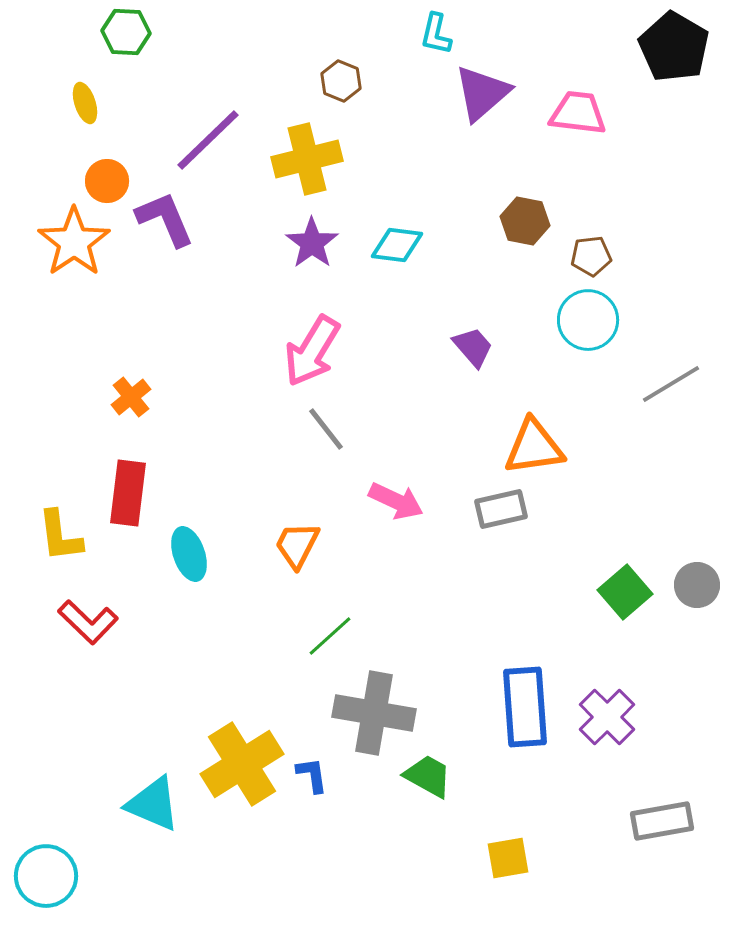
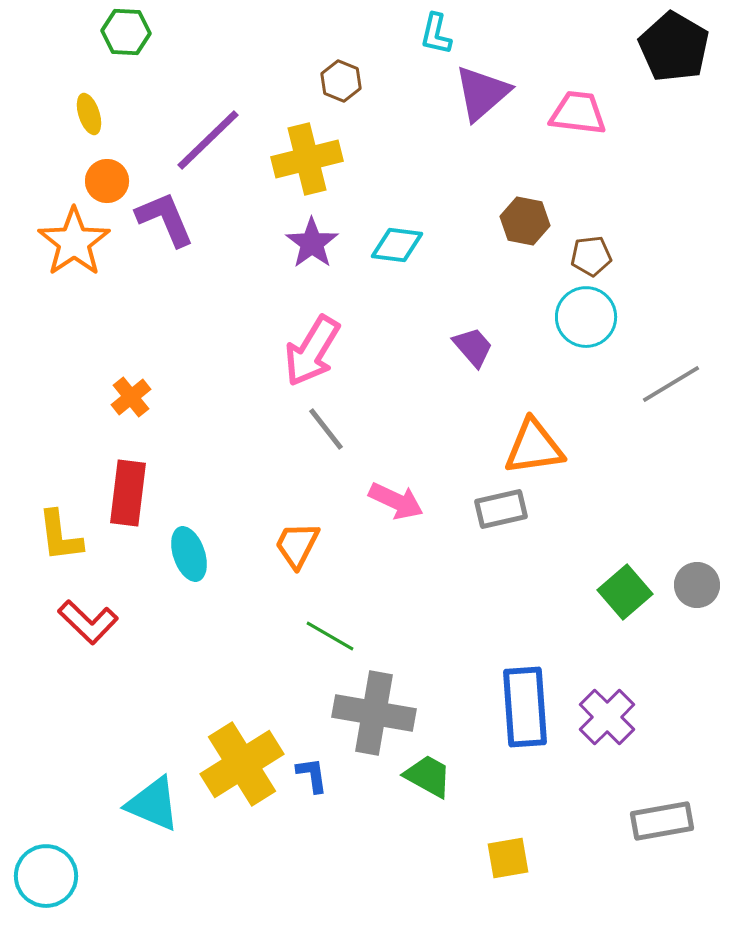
yellow ellipse at (85, 103): moved 4 px right, 11 px down
cyan circle at (588, 320): moved 2 px left, 3 px up
green line at (330, 636): rotated 72 degrees clockwise
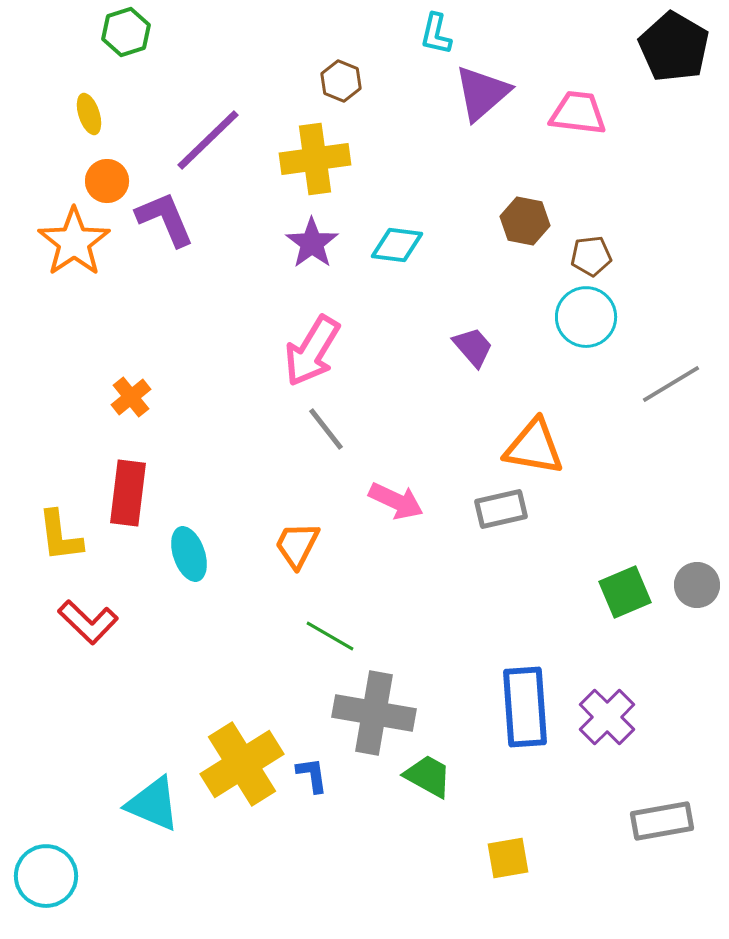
green hexagon at (126, 32): rotated 21 degrees counterclockwise
yellow cross at (307, 159): moved 8 px right; rotated 6 degrees clockwise
orange triangle at (534, 447): rotated 18 degrees clockwise
green square at (625, 592): rotated 18 degrees clockwise
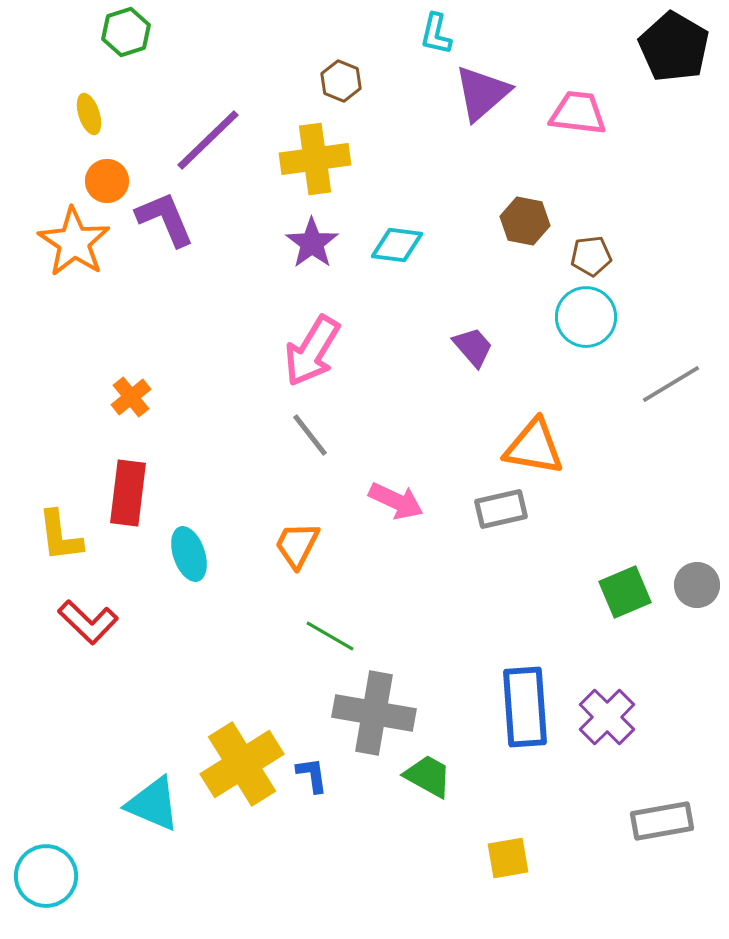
orange star at (74, 242): rotated 4 degrees counterclockwise
gray line at (326, 429): moved 16 px left, 6 px down
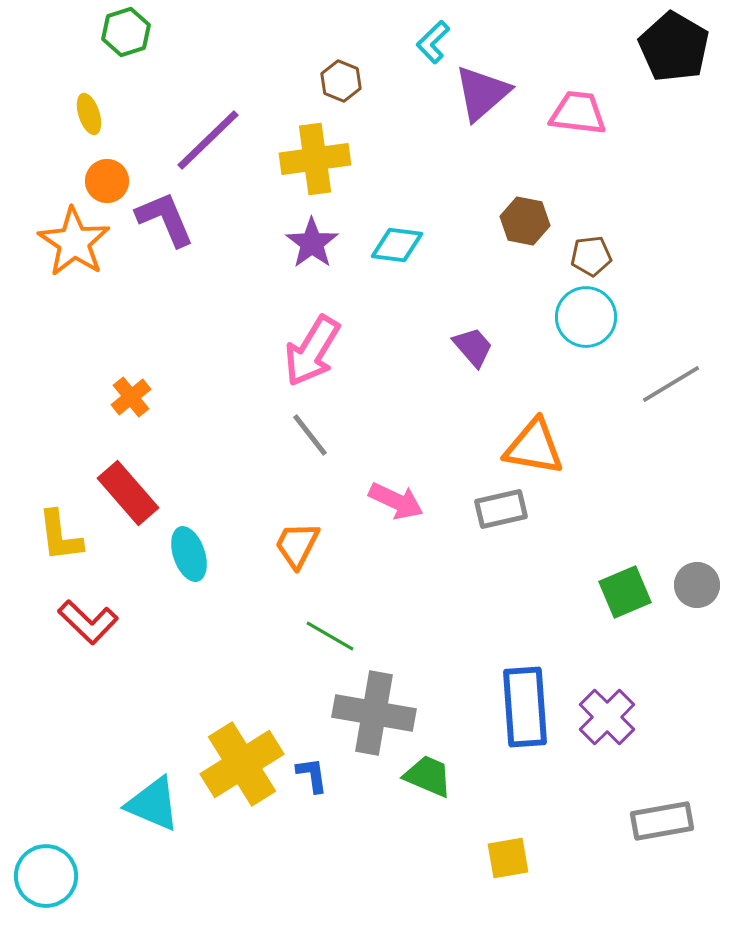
cyan L-shape at (436, 34): moved 3 px left, 8 px down; rotated 33 degrees clockwise
red rectangle at (128, 493): rotated 48 degrees counterclockwise
green trapezoid at (428, 776): rotated 6 degrees counterclockwise
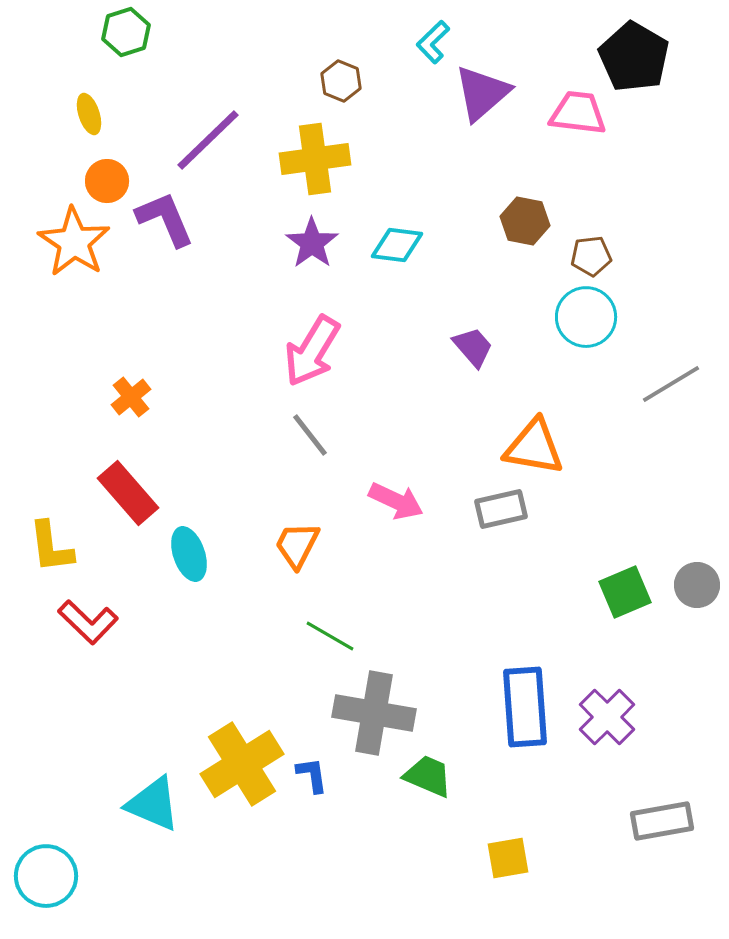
black pentagon at (674, 47): moved 40 px left, 10 px down
yellow L-shape at (60, 536): moved 9 px left, 11 px down
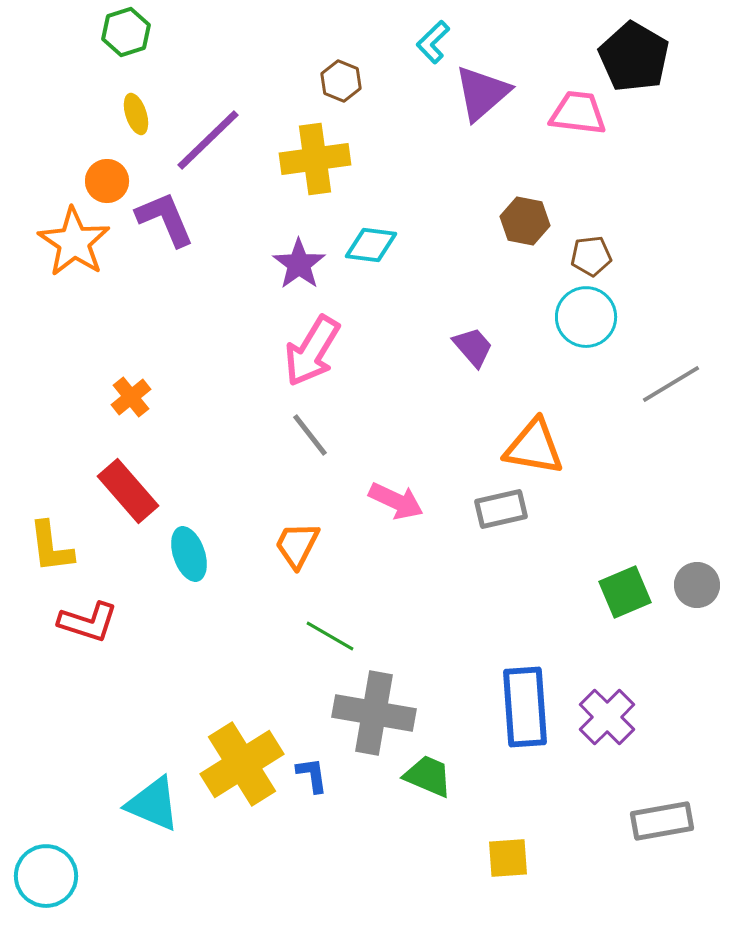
yellow ellipse at (89, 114): moved 47 px right
purple star at (312, 243): moved 13 px left, 21 px down
cyan diamond at (397, 245): moved 26 px left
red rectangle at (128, 493): moved 2 px up
red L-shape at (88, 622): rotated 26 degrees counterclockwise
yellow square at (508, 858): rotated 6 degrees clockwise
